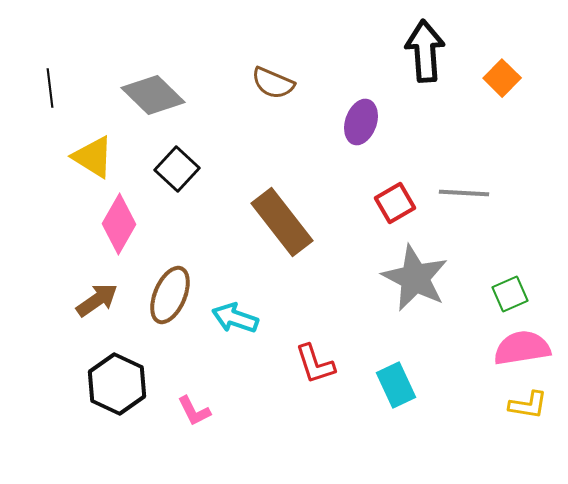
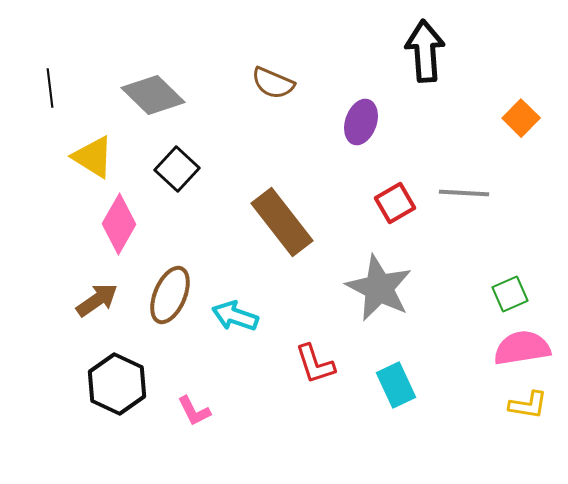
orange square: moved 19 px right, 40 px down
gray star: moved 36 px left, 10 px down
cyan arrow: moved 2 px up
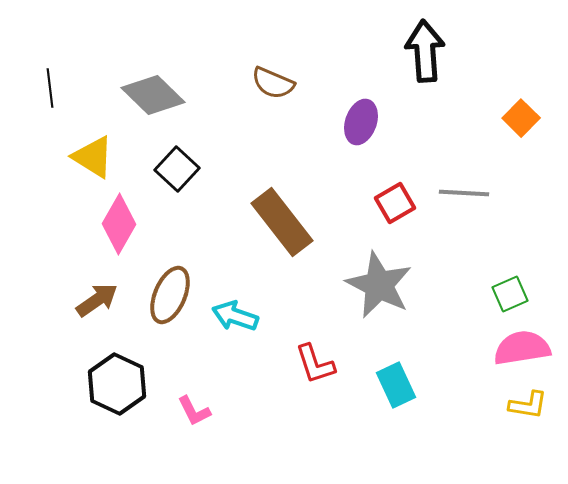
gray star: moved 3 px up
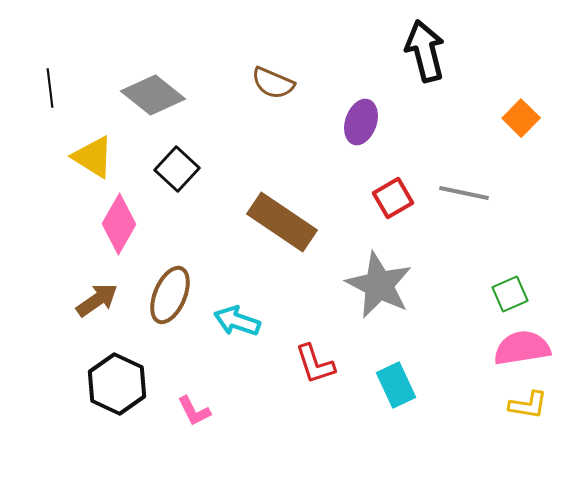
black arrow: rotated 10 degrees counterclockwise
gray diamond: rotated 6 degrees counterclockwise
gray line: rotated 9 degrees clockwise
red square: moved 2 px left, 5 px up
brown rectangle: rotated 18 degrees counterclockwise
cyan arrow: moved 2 px right, 5 px down
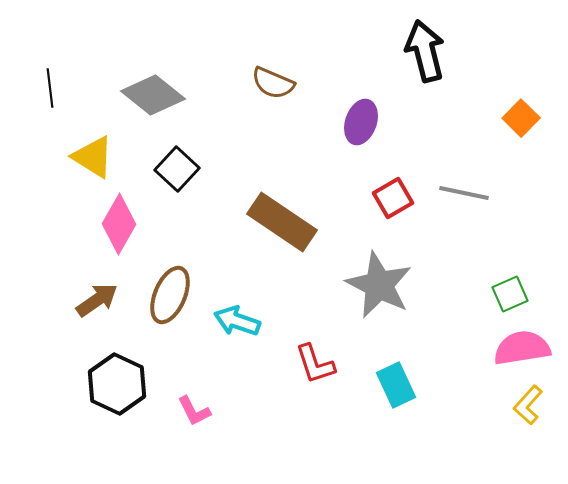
yellow L-shape: rotated 123 degrees clockwise
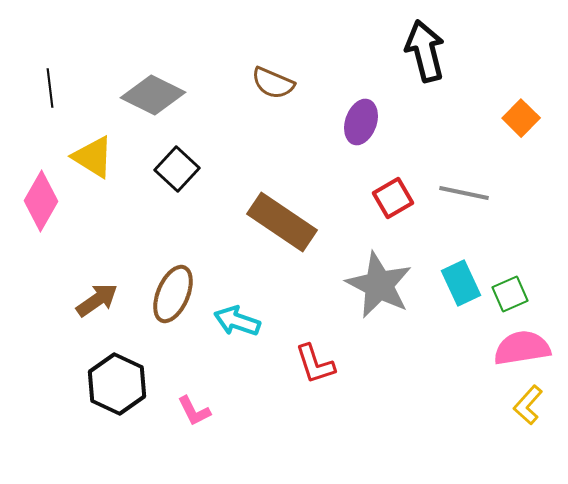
gray diamond: rotated 12 degrees counterclockwise
pink diamond: moved 78 px left, 23 px up
brown ellipse: moved 3 px right, 1 px up
cyan rectangle: moved 65 px right, 102 px up
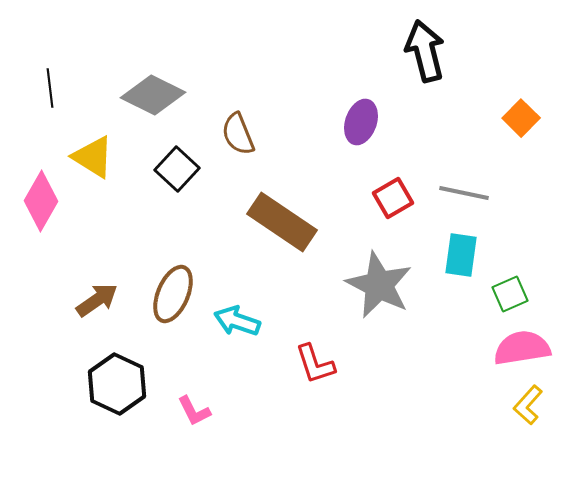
brown semicircle: moved 35 px left, 51 px down; rotated 45 degrees clockwise
cyan rectangle: moved 28 px up; rotated 33 degrees clockwise
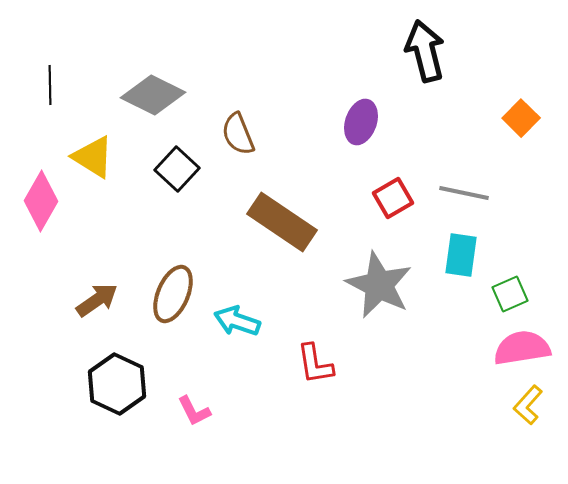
black line: moved 3 px up; rotated 6 degrees clockwise
red L-shape: rotated 9 degrees clockwise
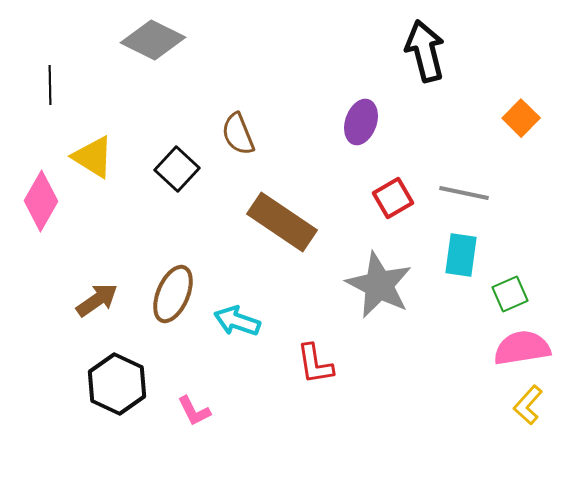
gray diamond: moved 55 px up
